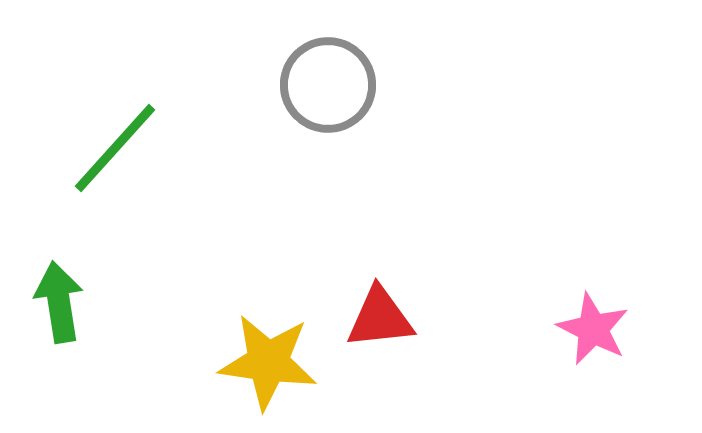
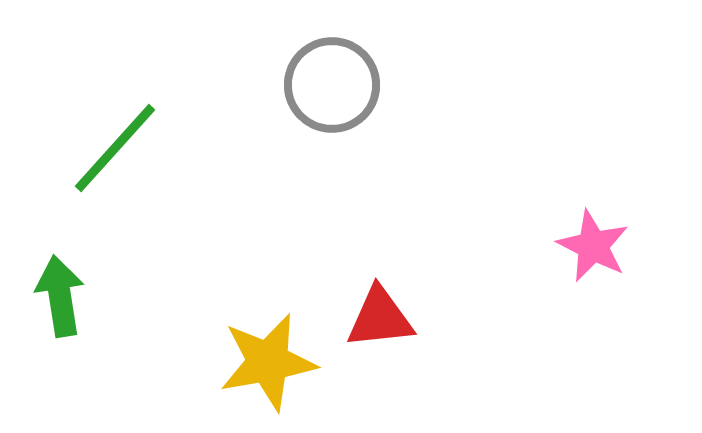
gray circle: moved 4 px right
green arrow: moved 1 px right, 6 px up
pink star: moved 83 px up
yellow star: rotated 18 degrees counterclockwise
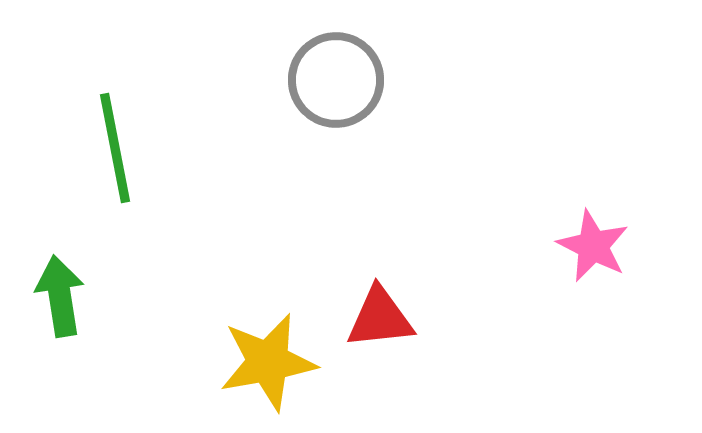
gray circle: moved 4 px right, 5 px up
green line: rotated 53 degrees counterclockwise
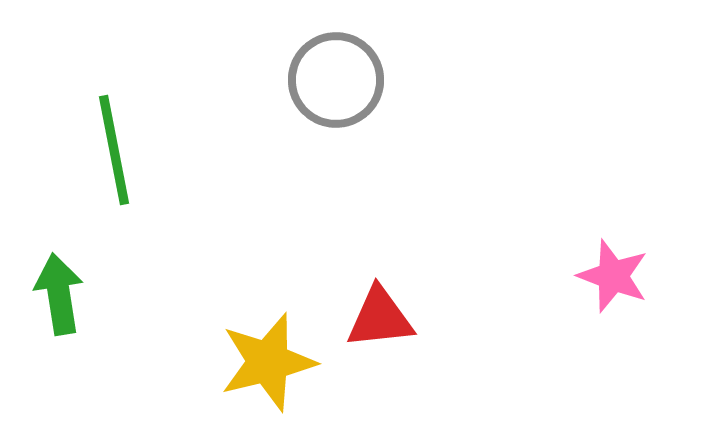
green line: moved 1 px left, 2 px down
pink star: moved 20 px right, 30 px down; rotated 6 degrees counterclockwise
green arrow: moved 1 px left, 2 px up
yellow star: rotated 4 degrees counterclockwise
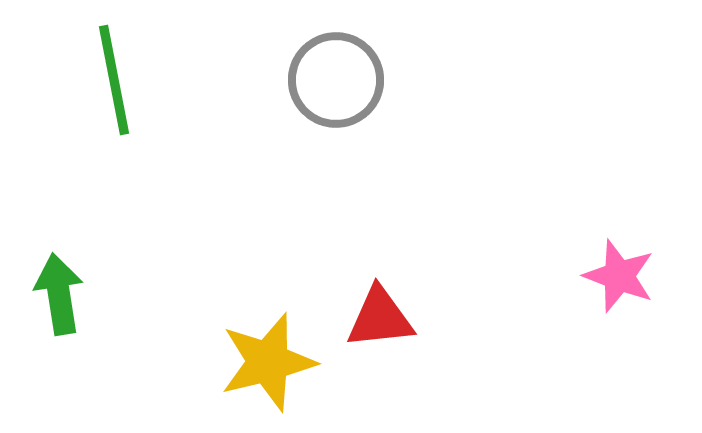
green line: moved 70 px up
pink star: moved 6 px right
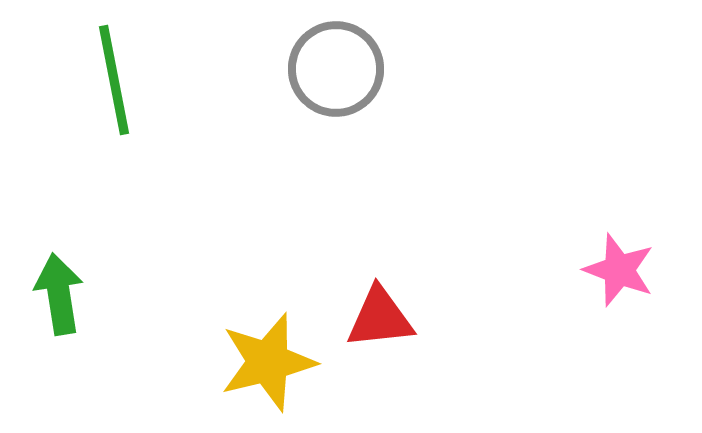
gray circle: moved 11 px up
pink star: moved 6 px up
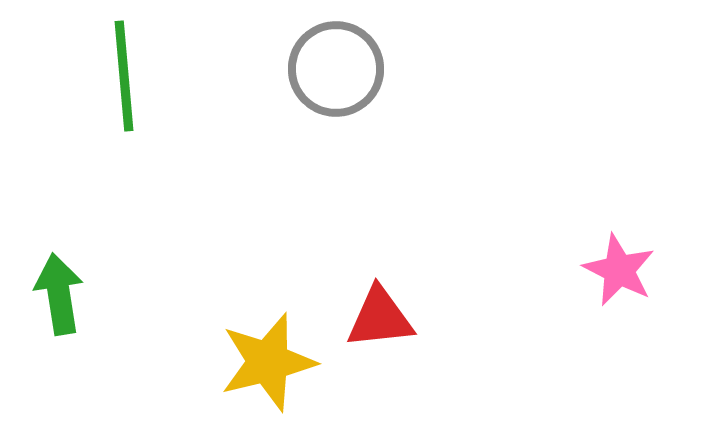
green line: moved 10 px right, 4 px up; rotated 6 degrees clockwise
pink star: rotated 6 degrees clockwise
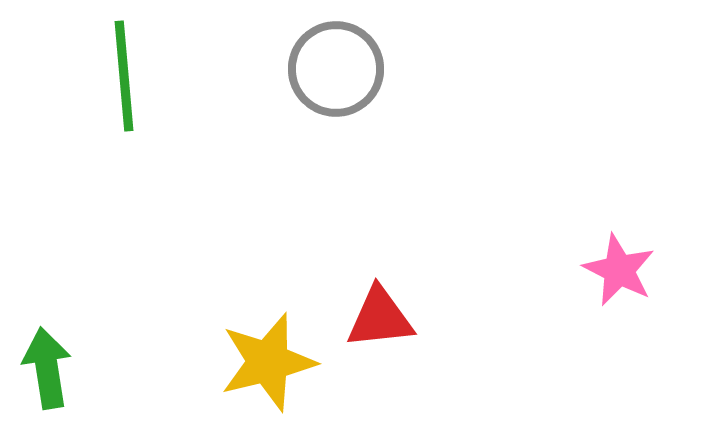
green arrow: moved 12 px left, 74 px down
